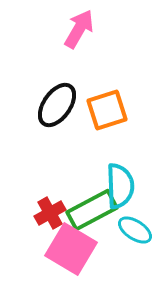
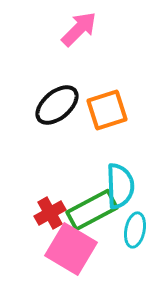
pink arrow: rotated 15 degrees clockwise
black ellipse: rotated 15 degrees clockwise
cyan ellipse: rotated 68 degrees clockwise
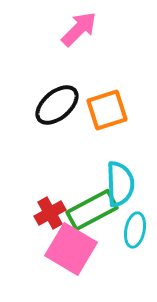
cyan semicircle: moved 2 px up
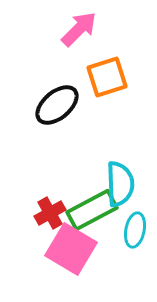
orange square: moved 33 px up
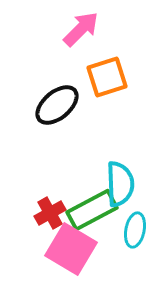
pink arrow: moved 2 px right
